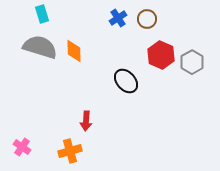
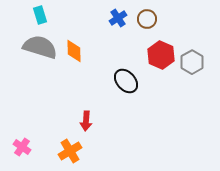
cyan rectangle: moved 2 px left, 1 px down
orange cross: rotated 15 degrees counterclockwise
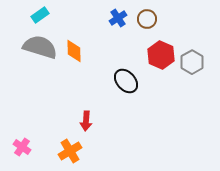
cyan rectangle: rotated 72 degrees clockwise
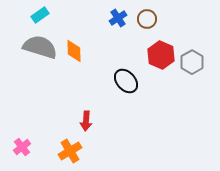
pink cross: rotated 18 degrees clockwise
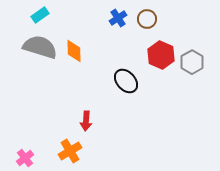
pink cross: moved 3 px right, 11 px down
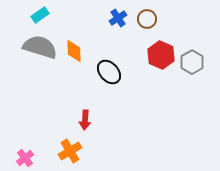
black ellipse: moved 17 px left, 9 px up
red arrow: moved 1 px left, 1 px up
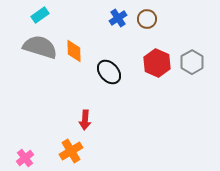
red hexagon: moved 4 px left, 8 px down
orange cross: moved 1 px right
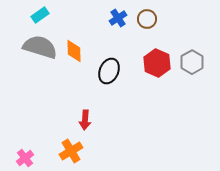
black ellipse: moved 1 px up; rotated 65 degrees clockwise
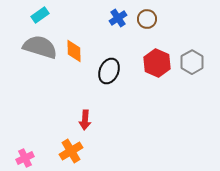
pink cross: rotated 12 degrees clockwise
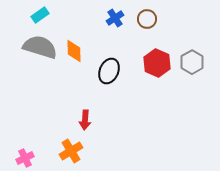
blue cross: moved 3 px left
